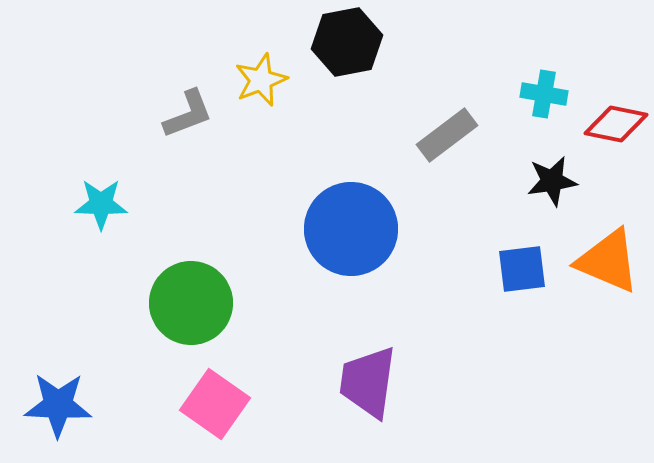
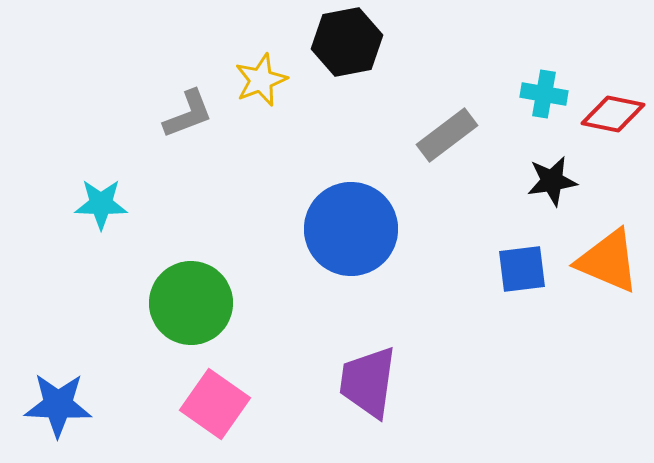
red diamond: moved 3 px left, 10 px up
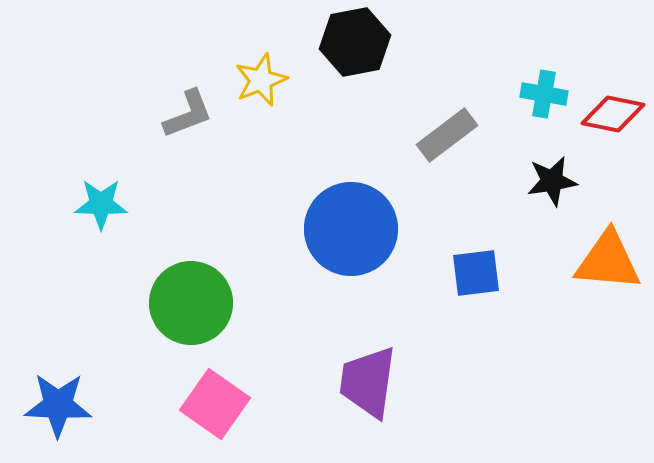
black hexagon: moved 8 px right
orange triangle: rotated 18 degrees counterclockwise
blue square: moved 46 px left, 4 px down
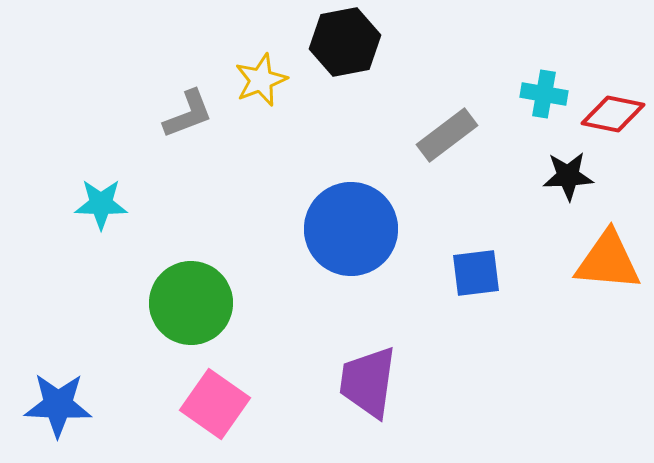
black hexagon: moved 10 px left
black star: moved 16 px right, 5 px up; rotated 6 degrees clockwise
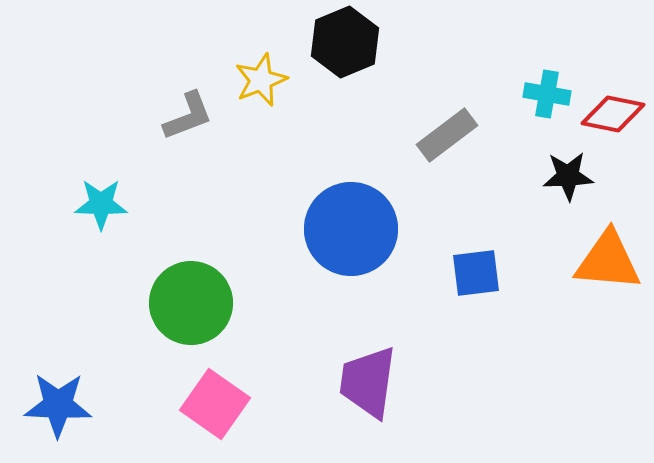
black hexagon: rotated 12 degrees counterclockwise
cyan cross: moved 3 px right
gray L-shape: moved 2 px down
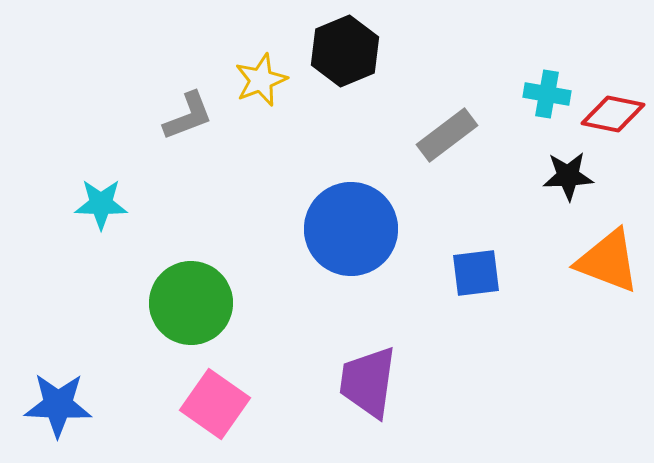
black hexagon: moved 9 px down
orange triangle: rotated 16 degrees clockwise
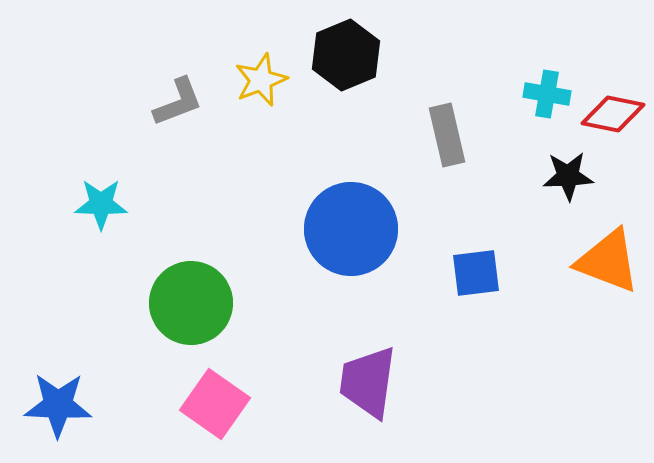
black hexagon: moved 1 px right, 4 px down
gray L-shape: moved 10 px left, 14 px up
gray rectangle: rotated 66 degrees counterclockwise
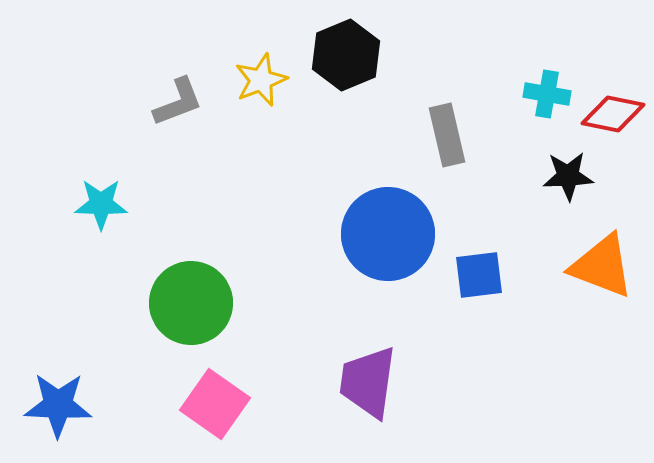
blue circle: moved 37 px right, 5 px down
orange triangle: moved 6 px left, 5 px down
blue square: moved 3 px right, 2 px down
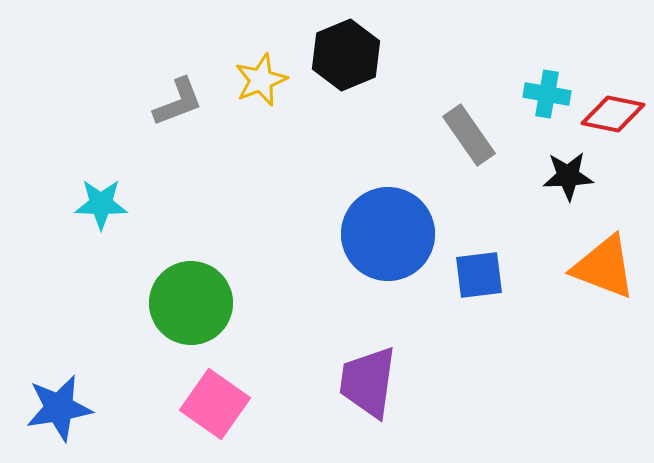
gray rectangle: moved 22 px right; rotated 22 degrees counterclockwise
orange triangle: moved 2 px right, 1 px down
blue star: moved 1 px right, 3 px down; rotated 12 degrees counterclockwise
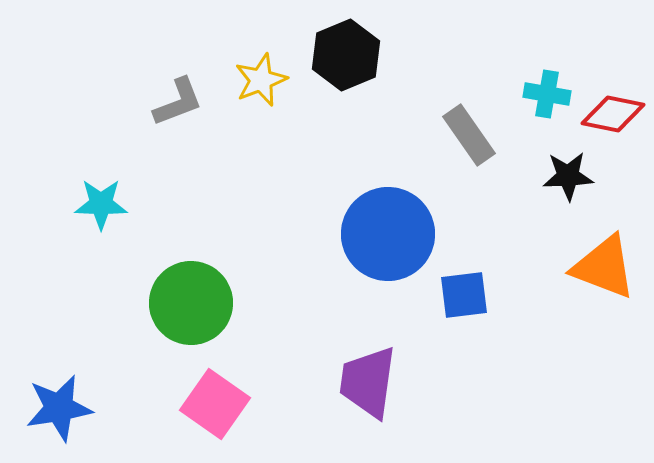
blue square: moved 15 px left, 20 px down
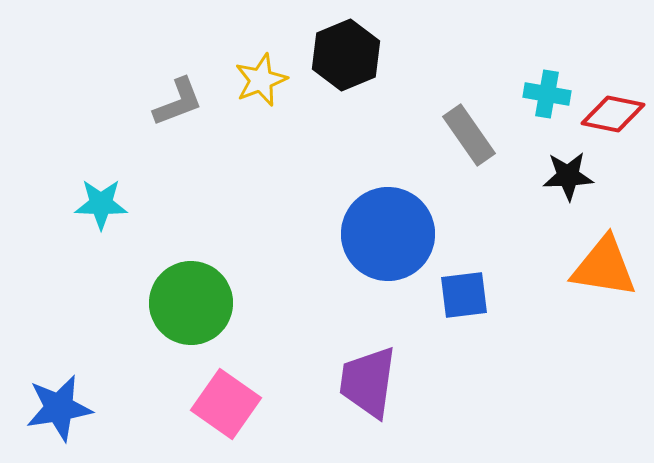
orange triangle: rotated 12 degrees counterclockwise
pink square: moved 11 px right
